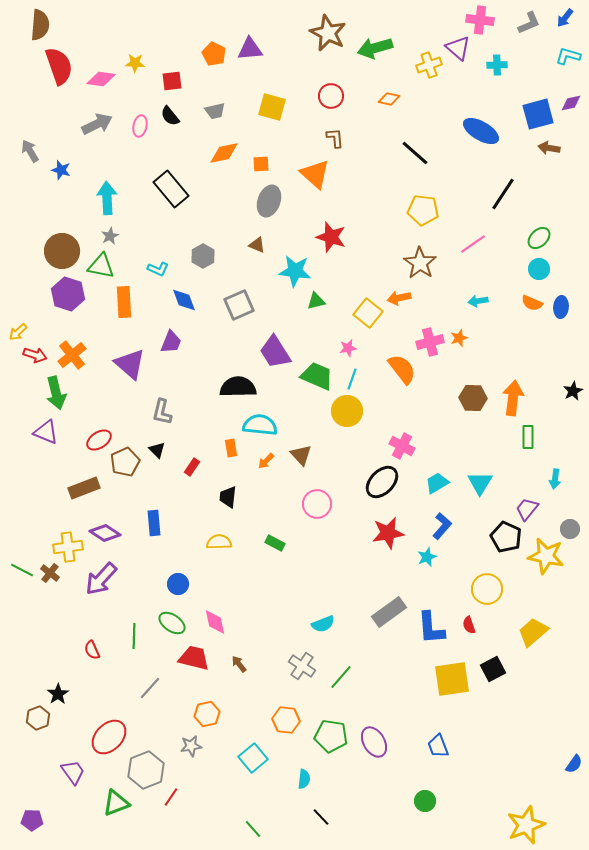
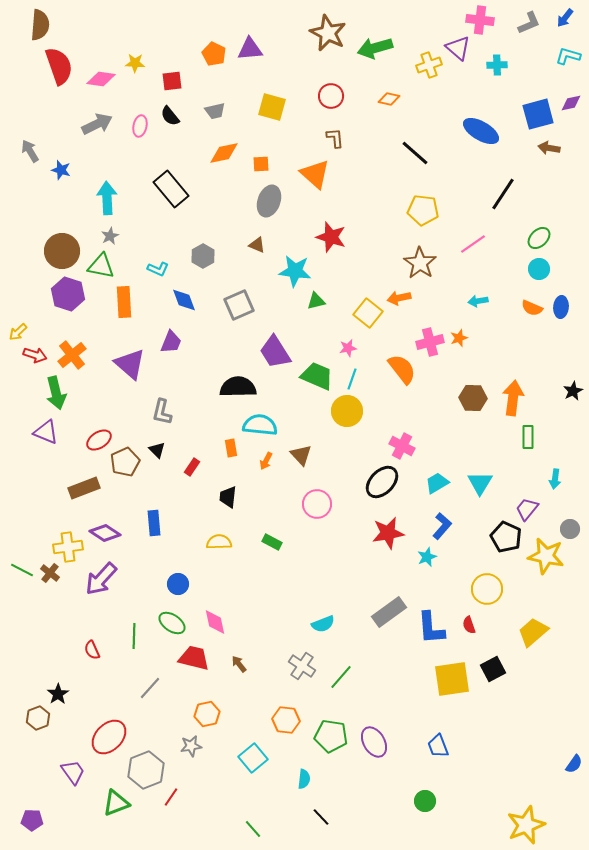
orange semicircle at (532, 303): moved 5 px down
orange arrow at (266, 461): rotated 18 degrees counterclockwise
green rectangle at (275, 543): moved 3 px left, 1 px up
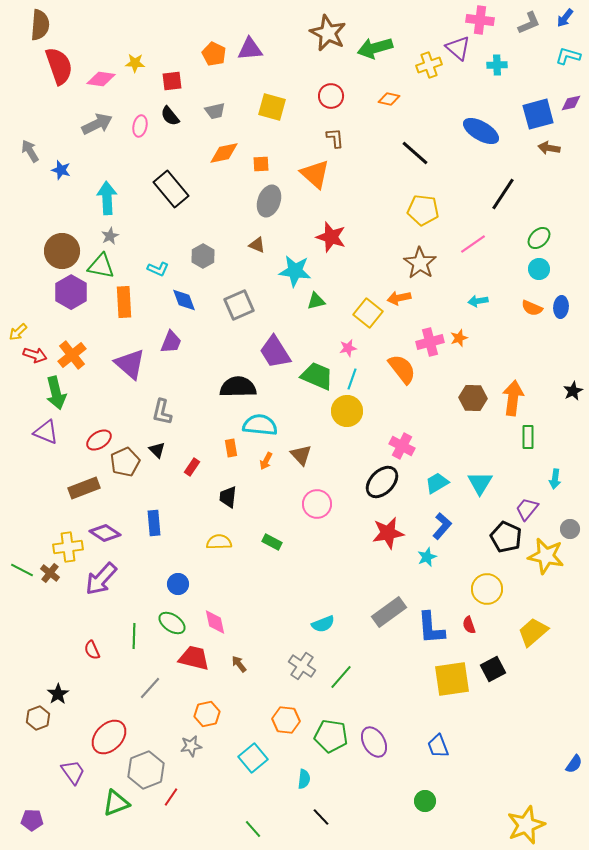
purple hexagon at (68, 294): moved 3 px right, 2 px up; rotated 12 degrees clockwise
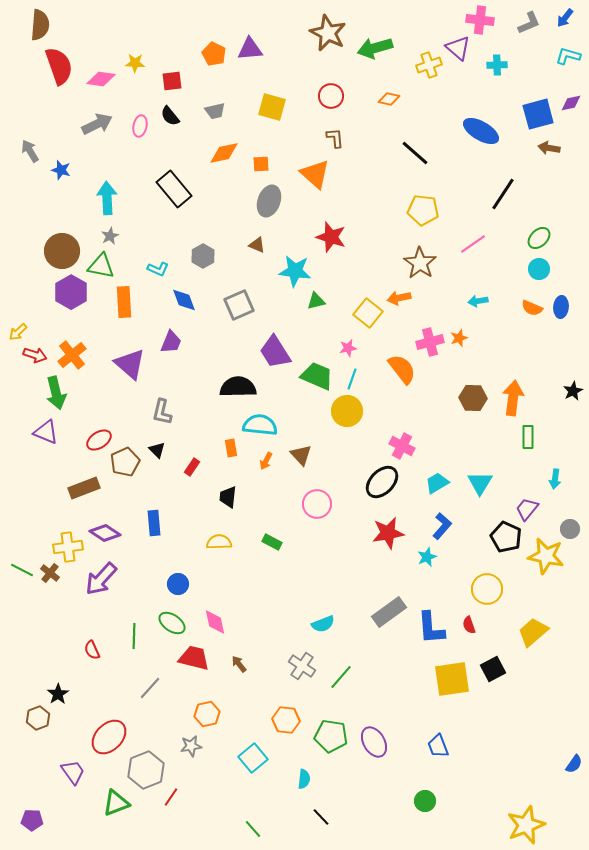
black rectangle at (171, 189): moved 3 px right
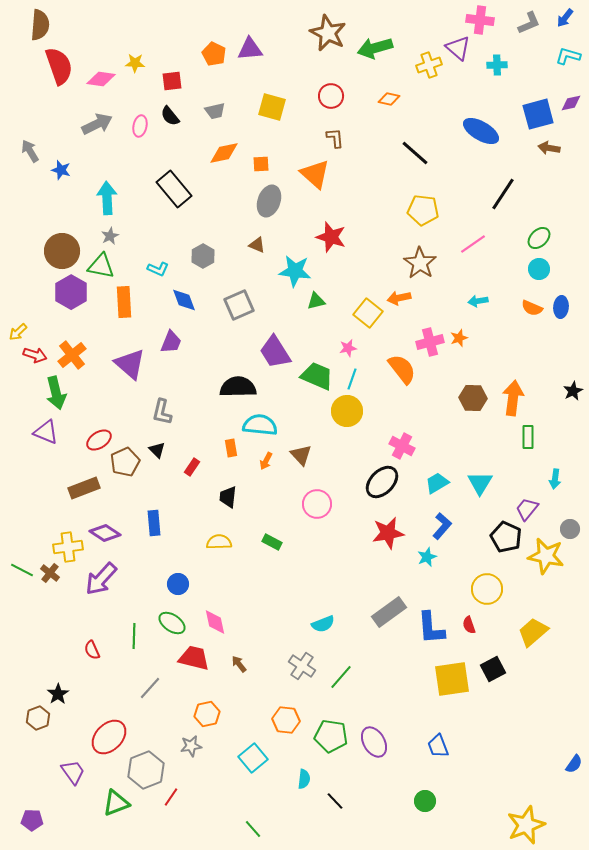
black line at (321, 817): moved 14 px right, 16 px up
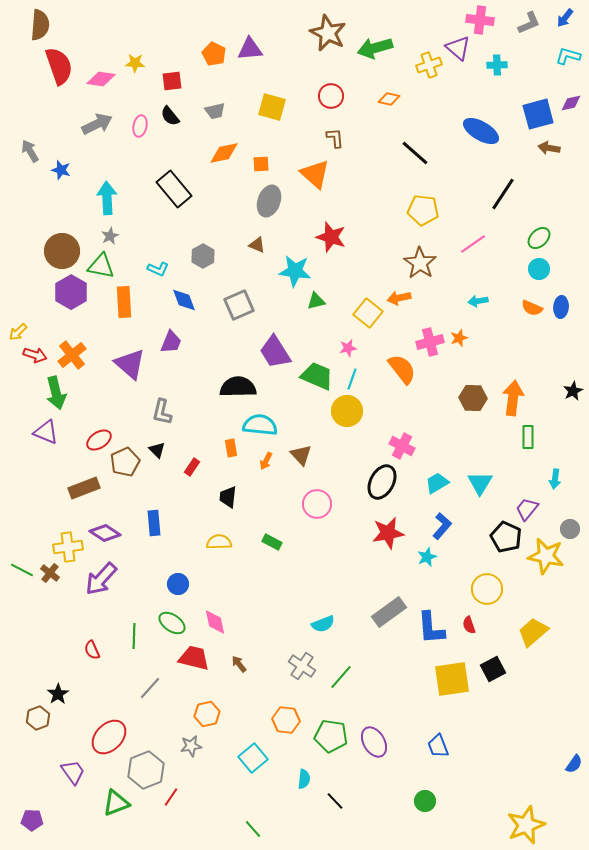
black ellipse at (382, 482): rotated 16 degrees counterclockwise
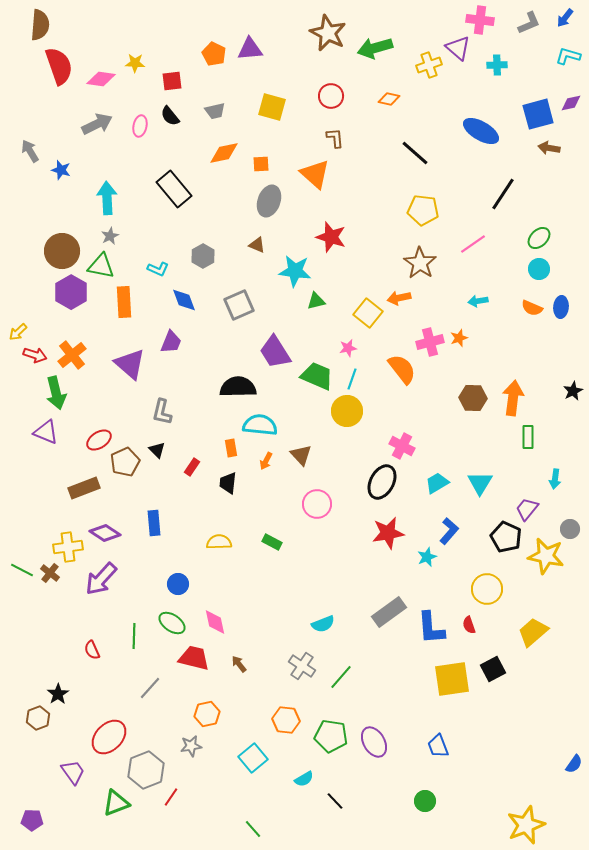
black trapezoid at (228, 497): moved 14 px up
blue L-shape at (442, 526): moved 7 px right, 5 px down
cyan semicircle at (304, 779): rotated 54 degrees clockwise
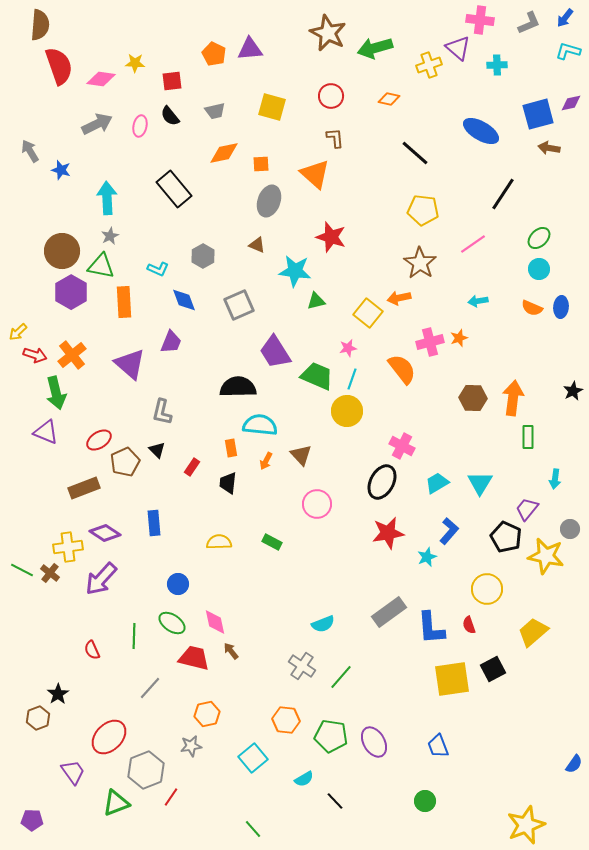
cyan L-shape at (568, 56): moved 5 px up
brown arrow at (239, 664): moved 8 px left, 13 px up
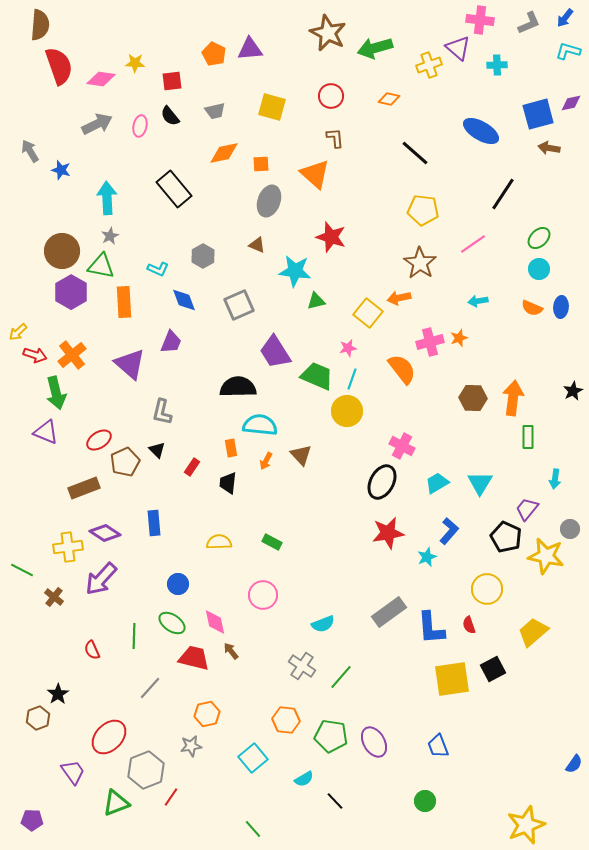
pink circle at (317, 504): moved 54 px left, 91 px down
brown cross at (50, 573): moved 4 px right, 24 px down
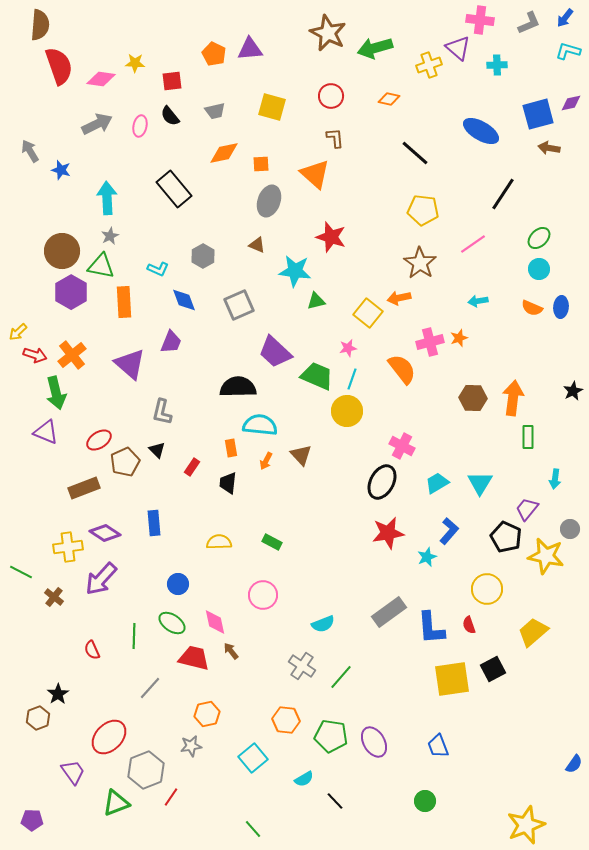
purple trapezoid at (275, 352): rotated 15 degrees counterclockwise
green line at (22, 570): moved 1 px left, 2 px down
